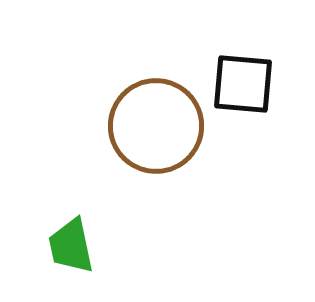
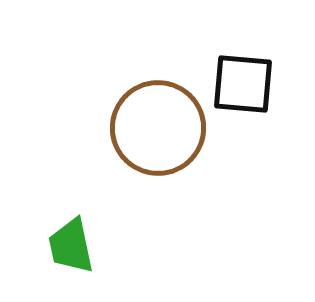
brown circle: moved 2 px right, 2 px down
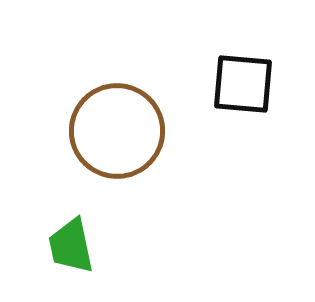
brown circle: moved 41 px left, 3 px down
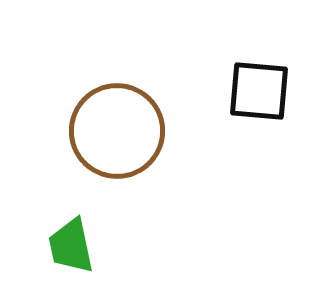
black square: moved 16 px right, 7 px down
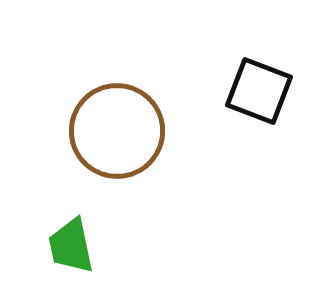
black square: rotated 16 degrees clockwise
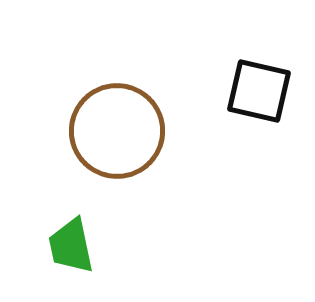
black square: rotated 8 degrees counterclockwise
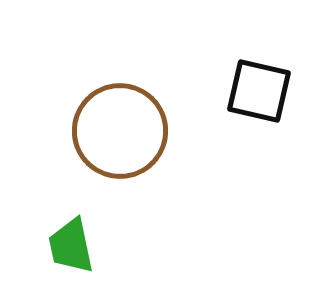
brown circle: moved 3 px right
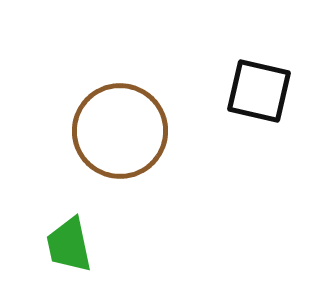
green trapezoid: moved 2 px left, 1 px up
